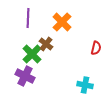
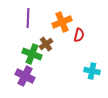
orange cross: rotated 24 degrees clockwise
brown cross: rotated 16 degrees clockwise
red semicircle: moved 17 px left, 13 px up
green cross: rotated 24 degrees counterclockwise
cyan cross: moved 7 px right, 14 px up
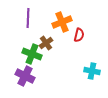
brown cross: moved 1 px up
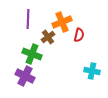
purple line: moved 1 px down
brown cross: moved 2 px right, 6 px up
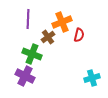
cyan cross: moved 7 px down; rotated 28 degrees counterclockwise
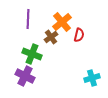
orange cross: rotated 18 degrees counterclockwise
brown cross: moved 3 px right
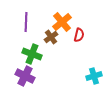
purple line: moved 2 px left, 3 px down
cyan cross: moved 2 px right, 2 px up
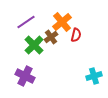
purple line: rotated 54 degrees clockwise
red semicircle: moved 3 px left
green cross: moved 2 px right, 9 px up; rotated 24 degrees clockwise
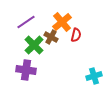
brown cross: rotated 24 degrees counterclockwise
purple cross: moved 1 px right, 6 px up; rotated 18 degrees counterclockwise
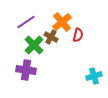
red semicircle: moved 2 px right
